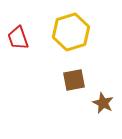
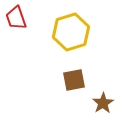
red trapezoid: moved 2 px left, 20 px up
brown star: rotated 15 degrees clockwise
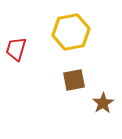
red trapezoid: moved 31 px down; rotated 35 degrees clockwise
yellow hexagon: rotated 6 degrees clockwise
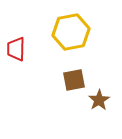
red trapezoid: rotated 15 degrees counterclockwise
brown star: moved 4 px left, 3 px up
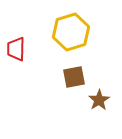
yellow hexagon: rotated 6 degrees counterclockwise
brown square: moved 3 px up
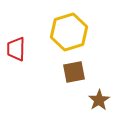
yellow hexagon: moved 2 px left
brown square: moved 5 px up
